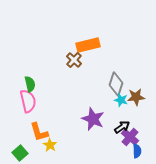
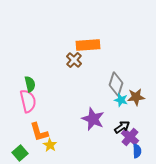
orange rectangle: rotated 10 degrees clockwise
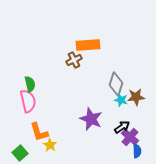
brown cross: rotated 21 degrees clockwise
purple star: moved 2 px left
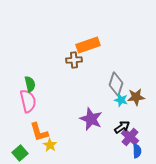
orange rectangle: rotated 15 degrees counterclockwise
brown cross: rotated 21 degrees clockwise
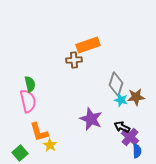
black arrow: rotated 119 degrees counterclockwise
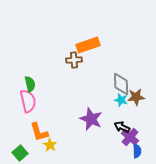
gray diamond: moved 5 px right; rotated 20 degrees counterclockwise
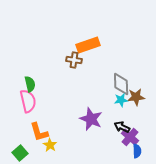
brown cross: rotated 14 degrees clockwise
cyan star: rotated 24 degrees counterclockwise
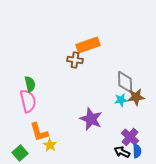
brown cross: moved 1 px right
gray diamond: moved 4 px right, 2 px up
black arrow: moved 25 px down
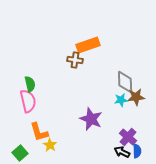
purple cross: moved 2 px left
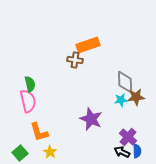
yellow star: moved 7 px down
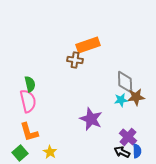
orange L-shape: moved 10 px left
